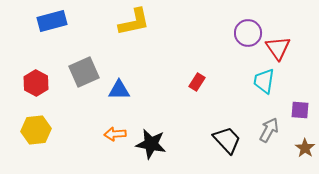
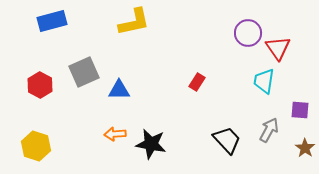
red hexagon: moved 4 px right, 2 px down
yellow hexagon: moved 16 px down; rotated 24 degrees clockwise
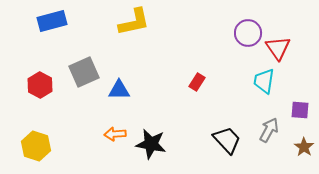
brown star: moved 1 px left, 1 px up
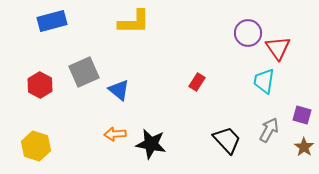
yellow L-shape: rotated 12 degrees clockwise
blue triangle: rotated 40 degrees clockwise
purple square: moved 2 px right, 5 px down; rotated 12 degrees clockwise
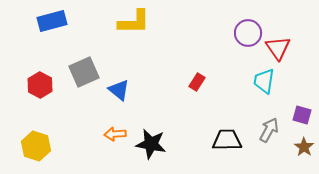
black trapezoid: rotated 48 degrees counterclockwise
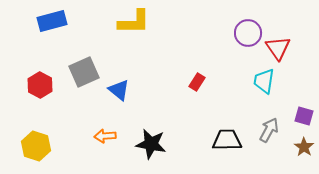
purple square: moved 2 px right, 1 px down
orange arrow: moved 10 px left, 2 px down
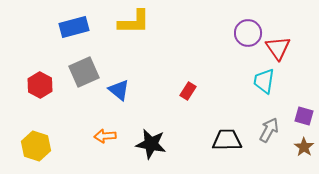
blue rectangle: moved 22 px right, 6 px down
red rectangle: moved 9 px left, 9 px down
